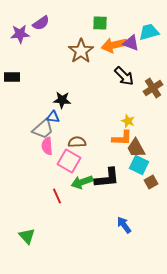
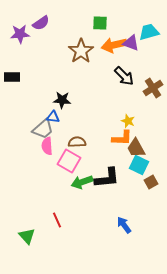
red line: moved 24 px down
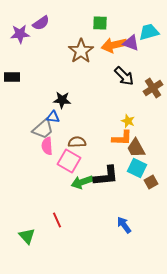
cyan square: moved 2 px left, 3 px down
black L-shape: moved 1 px left, 2 px up
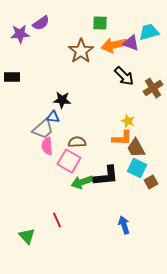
blue arrow: rotated 18 degrees clockwise
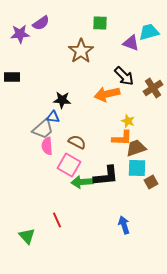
orange arrow: moved 7 px left, 49 px down
brown semicircle: rotated 30 degrees clockwise
brown trapezoid: rotated 100 degrees clockwise
pink square: moved 4 px down
cyan square: rotated 24 degrees counterclockwise
green arrow: rotated 15 degrees clockwise
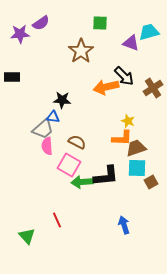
orange arrow: moved 1 px left, 7 px up
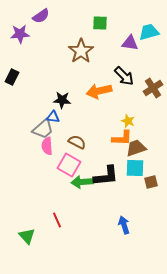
purple semicircle: moved 7 px up
purple triangle: moved 1 px left; rotated 12 degrees counterclockwise
black rectangle: rotated 63 degrees counterclockwise
orange arrow: moved 7 px left, 4 px down
cyan square: moved 2 px left
brown square: rotated 16 degrees clockwise
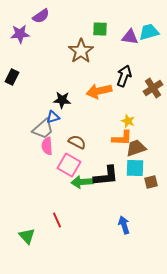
green square: moved 6 px down
purple triangle: moved 6 px up
black arrow: rotated 115 degrees counterclockwise
blue triangle: rotated 24 degrees counterclockwise
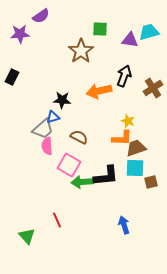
purple triangle: moved 3 px down
brown semicircle: moved 2 px right, 5 px up
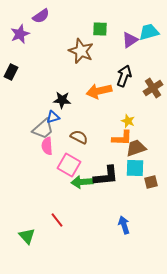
purple star: rotated 18 degrees counterclockwise
purple triangle: rotated 42 degrees counterclockwise
brown star: rotated 15 degrees counterclockwise
black rectangle: moved 1 px left, 5 px up
red line: rotated 14 degrees counterclockwise
